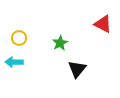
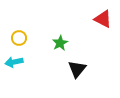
red triangle: moved 5 px up
cyan arrow: rotated 12 degrees counterclockwise
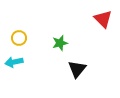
red triangle: rotated 18 degrees clockwise
green star: rotated 14 degrees clockwise
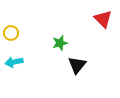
yellow circle: moved 8 px left, 5 px up
black triangle: moved 4 px up
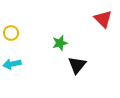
cyan arrow: moved 2 px left, 2 px down
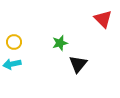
yellow circle: moved 3 px right, 9 px down
black triangle: moved 1 px right, 1 px up
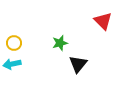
red triangle: moved 2 px down
yellow circle: moved 1 px down
